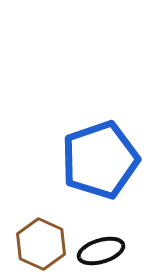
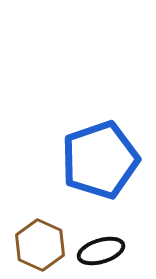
brown hexagon: moved 1 px left, 1 px down
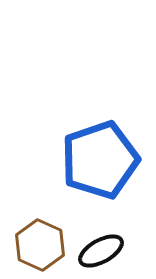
black ellipse: rotated 12 degrees counterclockwise
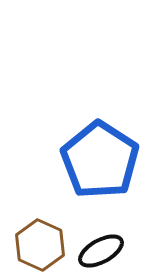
blue pentagon: rotated 20 degrees counterclockwise
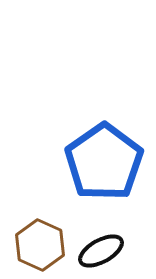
blue pentagon: moved 4 px right, 2 px down; rotated 4 degrees clockwise
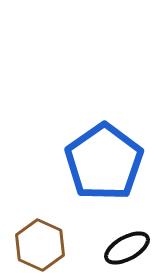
black ellipse: moved 26 px right, 3 px up
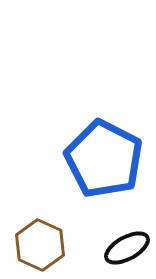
blue pentagon: moved 3 px up; rotated 10 degrees counterclockwise
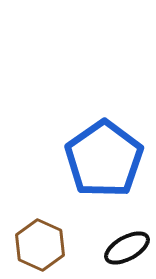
blue pentagon: rotated 10 degrees clockwise
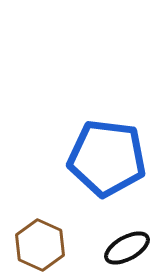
blue pentagon: moved 3 px right, 1 px up; rotated 30 degrees counterclockwise
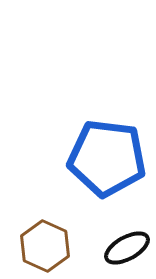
brown hexagon: moved 5 px right, 1 px down
